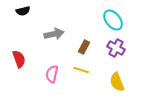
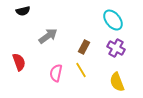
gray arrow: moved 6 px left, 2 px down; rotated 24 degrees counterclockwise
red semicircle: moved 3 px down
yellow line: rotated 42 degrees clockwise
pink semicircle: moved 4 px right, 1 px up
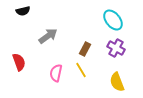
brown rectangle: moved 1 px right, 2 px down
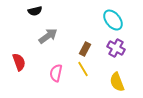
black semicircle: moved 12 px right
yellow line: moved 2 px right, 1 px up
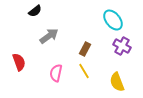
black semicircle: rotated 24 degrees counterclockwise
gray arrow: moved 1 px right
purple cross: moved 6 px right, 2 px up
yellow line: moved 1 px right, 2 px down
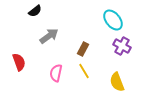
brown rectangle: moved 2 px left
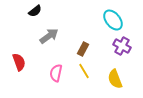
yellow semicircle: moved 2 px left, 3 px up
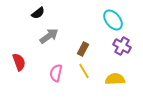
black semicircle: moved 3 px right, 2 px down
yellow semicircle: rotated 108 degrees clockwise
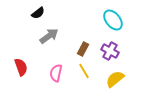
purple cross: moved 12 px left, 5 px down
red semicircle: moved 2 px right, 5 px down
yellow semicircle: rotated 36 degrees counterclockwise
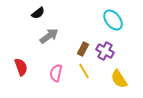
purple cross: moved 5 px left
yellow semicircle: moved 4 px right; rotated 84 degrees counterclockwise
